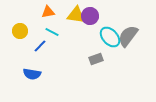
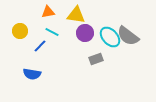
purple circle: moved 5 px left, 17 px down
gray semicircle: rotated 90 degrees counterclockwise
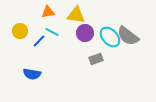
blue line: moved 1 px left, 5 px up
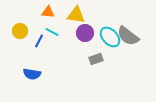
orange triangle: rotated 16 degrees clockwise
blue line: rotated 16 degrees counterclockwise
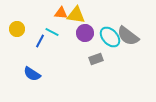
orange triangle: moved 13 px right, 1 px down
yellow circle: moved 3 px left, 2 px up
blue line: moved 1 px right
blue semicircle: rotated 24 degrees clockwise
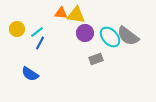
cyan line: moved 15 px left; rotated 64 degrees counterclockwise
blue line: moved 2 px down
blue semicircle: moved 2 px left
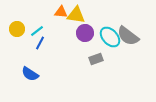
orange triangle: moved 1 px up
cyan line: moved 1 px up
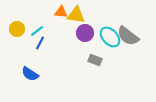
gray rectangle: moved 1 px left, 1 px down; rotated 40 degrees clockwise
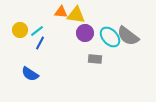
yellow circle: moved 3 px right, 1 px down
gray rectangle: moved 1 px up; rotated 16 degrees counterclockwise
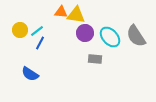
gray semicircle: moved 8 px right; rotated 20 degrees clockwise
